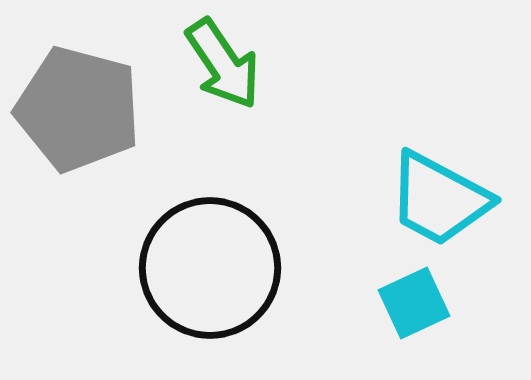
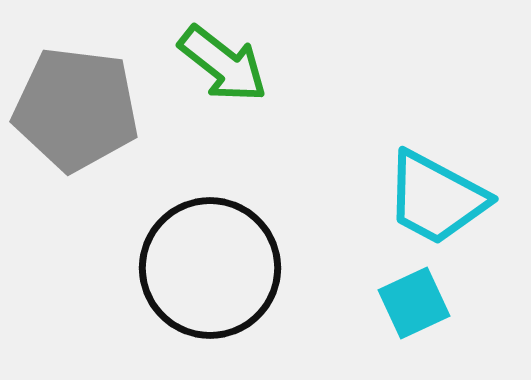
green arrow: rotated 18 degrees counterclockwise
gray pentagon: moved 2 px left; rotated 8 degrees counterclockwise
cyan trapezoid: moved 3 px left, 1 px up
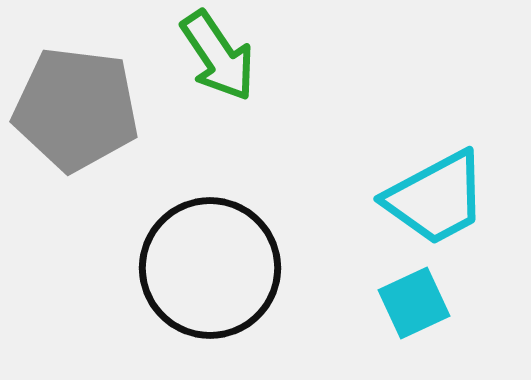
green arrow: moved 5 px left, 8 px up; rotated 18 degrees clockwise
cyan trapezoid: rotated 56 degrees counterclockwise
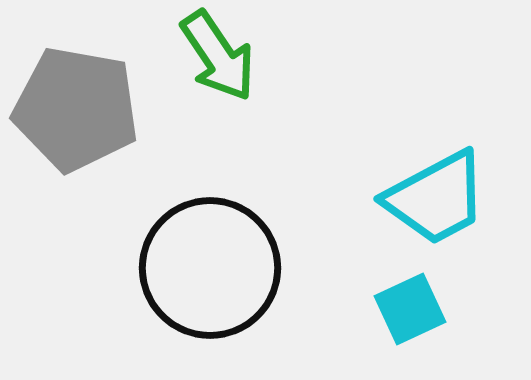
gray pentagon: rotated 3 degrees clockwise
cyan square: moved 4 px left, 6 px down
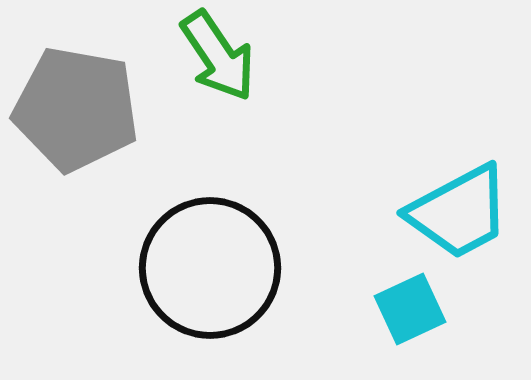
cyan trapezoid: moved 23 px right, 14 px down
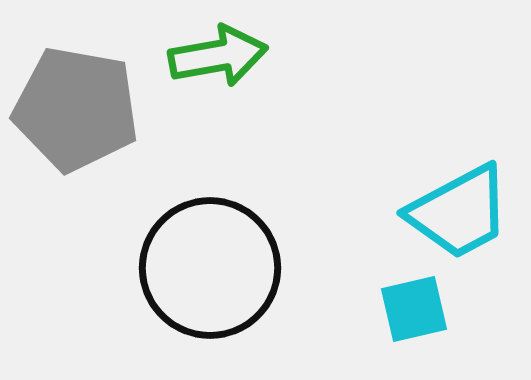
green arrow: rotated 66 degrees counterclockwise
cyan square: moved 4 px right; rotated 12 degrees clockwise
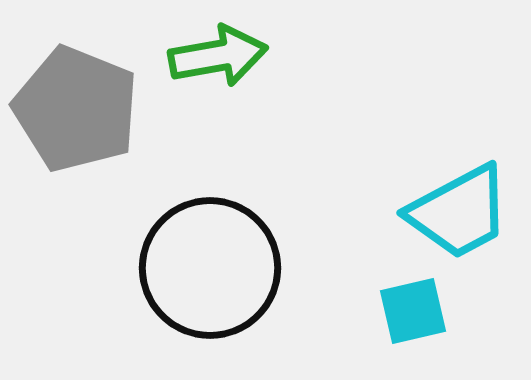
gray pentagon: rotated 12 degrees clockwise
cyan square: moved 1 px left, 2 px down
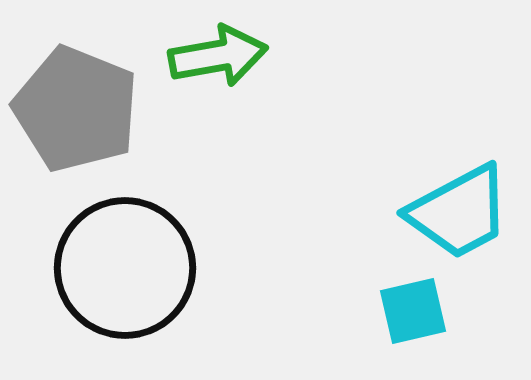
black circle: moved 85 px left
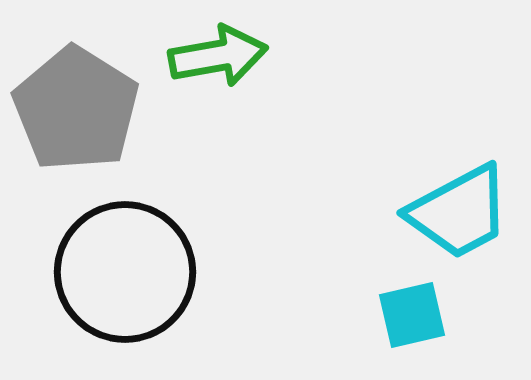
gray pentagon: rotated 10 degrees clockwise
black circle: moved 4 px down
cyan square: moved 1 px left, 4 px down
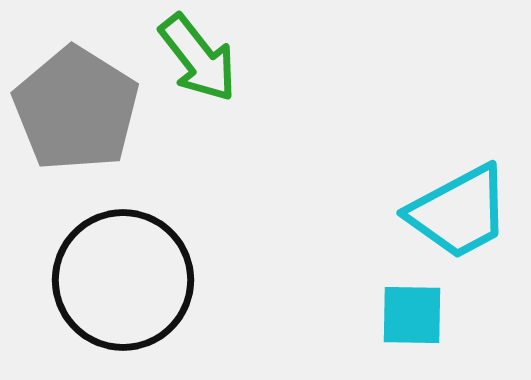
green arrow: moved 20 px left, 2 px down; rotated 62 degrees clockwise
black circle: moved 2 px left, 8 px down
cyan square: rotated 14 degrees clockwise
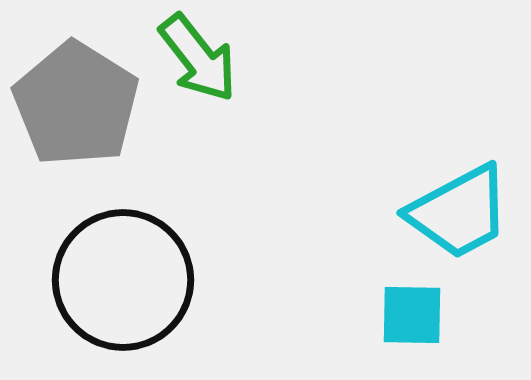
gray pentagon: moved 5 px up
